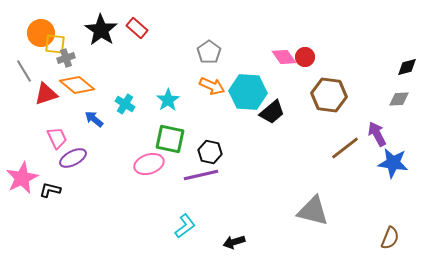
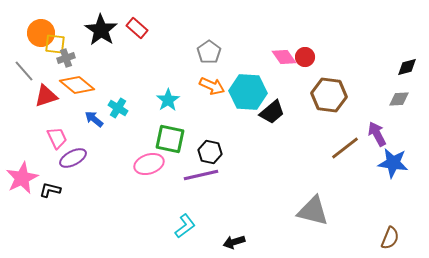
gray line: rotated 10 degrees counterclockwise
red triangle: moved 2 px down
cyan cross: moved 7 px left, 4 px down
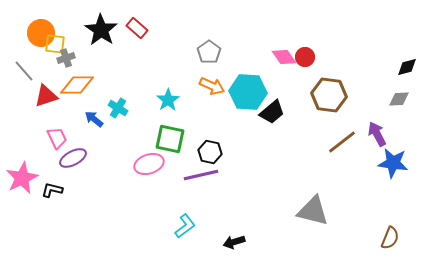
orange diamond: rotated 40 degrees counterclockwise
brown line: moved 3 px left, 6 px up
black L-shape: moved 2 px right
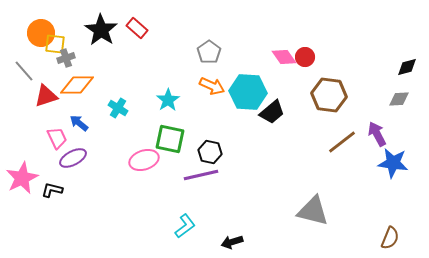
blue arrow: moved 15 px left, 4 px down
pink ellipse: moved 5 px left, 4 px up
black arrow: moved 2 px left
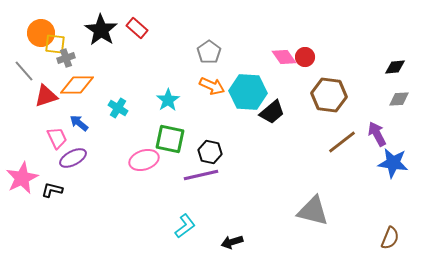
black diamond: moved 12 px left; rotated 10 degrees clockwise
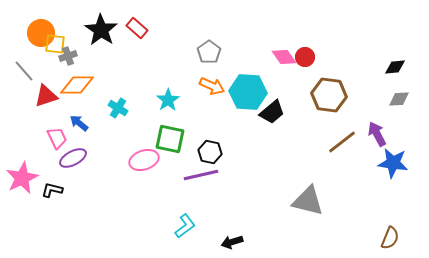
gray cross: moved 2 px right, 2 px up
gray triangle: moved 5 px left, 10 px up
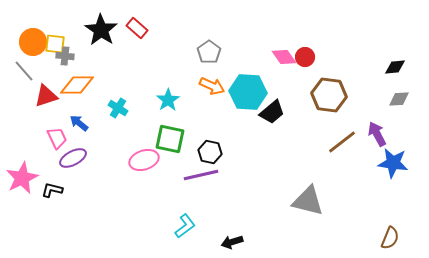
orange circle: moved 8 px left, 9 px down
gray cross: moved 3 px left; rotated 24 degrees clockwise
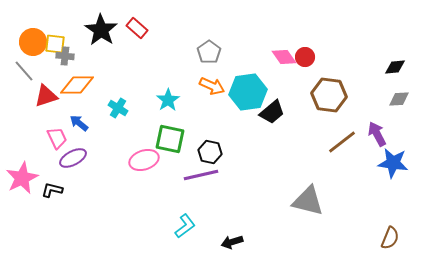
cyan hexagon: rotated 12 degrees counterclockwise
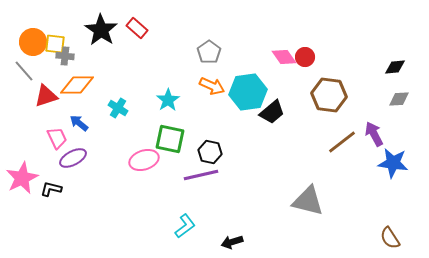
purple arrow: moved 3 px left
black L-shape: moved 1 px left, 1 px up
brown semicircle: rotated 125 degrees clockwise
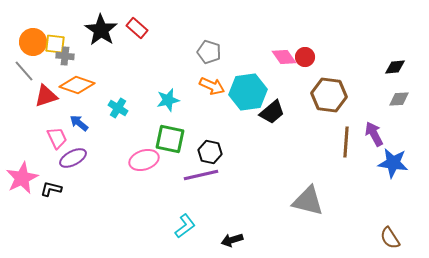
gray pentagon: rotated 20 degrees counterclockwise
orange diamond: rotated 20 degrees clockwise
cyan star: rotated 20 degrees clockwise
brown line: moved 4 px right; rotated 48 degrees counterclockwise
black arrow: moved 2 px up
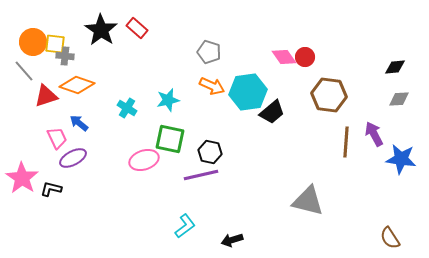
cyan cross: moved 9 px right
blue star: moved 8 px right, 4 px up
pink star: rotated 12 degrees counterclockwise
